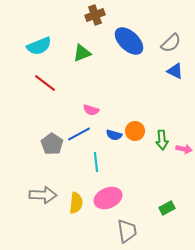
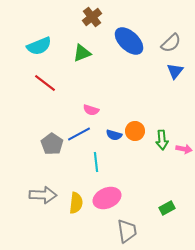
brown cross: moved 3 px left, 2 px down; rotated 18 degrees counterclockwise
blue triangle: rotated 42 degrees clockwise
pink ellipse: moved 1 px left
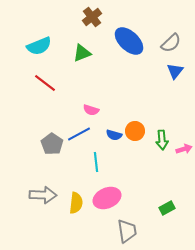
pink arrow: rotated 28 degrees counterclockwise
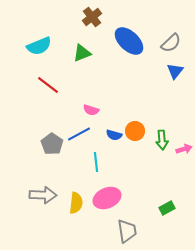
red line: moved 3 px right, 2 px down
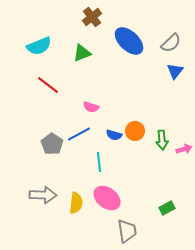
pink semicircle: moved 3 px up
cyan line: moved 3 px right
pink ellipse: rotated 60 degrees clockwise
